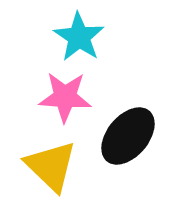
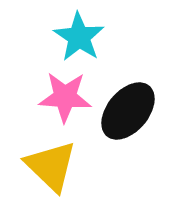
black ellipse: moved 25 px up
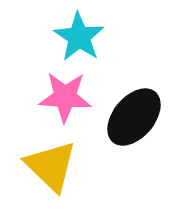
black ellipse: moved 6 px right, 6 px down
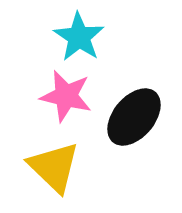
pink star: moved 1 px right, 1 px up; rotated 10 degrees clockwise
yellow triangle: moved 3 px right, 1 px down
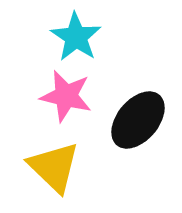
cyan star: moved 3 px left
black ellipse: moved 4 px right, 3 px down
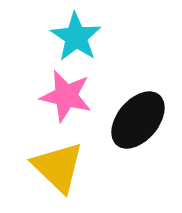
yellow triangle: moved 4 px right
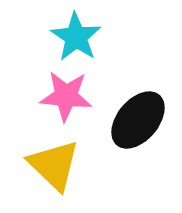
pink star: rotated 8 degrees counterclockwise
yellow triangle: moved 4 px left, 2 px up
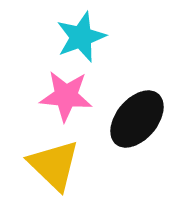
cyan star: moved 5 px right; rotated 18 degrees clockwise
black ellipse: moved 1 px left, 1 px up
